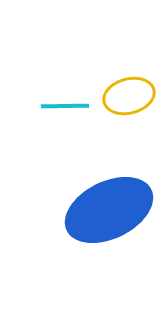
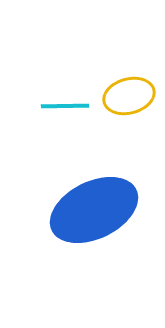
blue ellipse: moved 15 px left
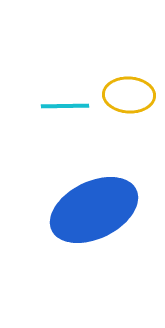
yellow ellipse: moved 1 px up; rotated 18 degrees clockwise
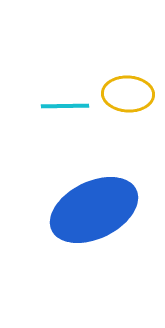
yellow ellipse: moved 1 px left, 1 px up
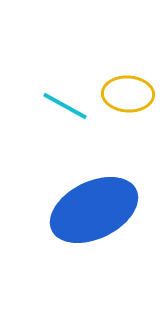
cyan line: rotated 30 degrees clockwise
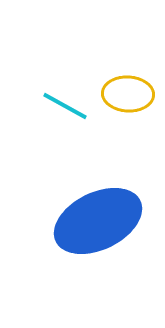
blue ellipse: moved 4 px right, 11 px down
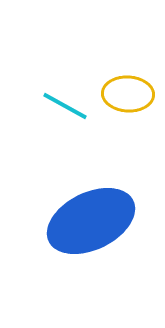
blue ellipse: moved 7 px left
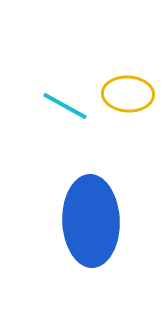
blue ellipse: rotated 66 degrees counterclockwise
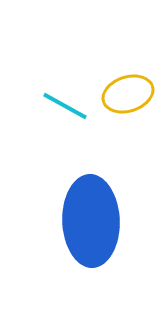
yellow ellipse: rotated 21 degrees counterclockwise
